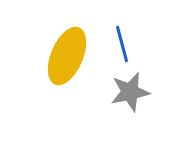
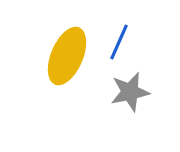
blue line: moved 3 px left, 2 px up; rotated 39 degrees clockwise
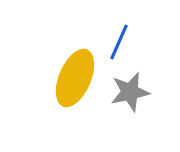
yellow ellipse: moved 8 px right, 22 px down
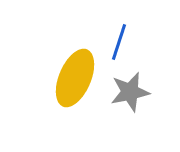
blue line: rotated 6 degrees counterclockwise
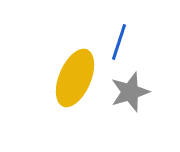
gray star: rotated 6 degrees counterclockwise
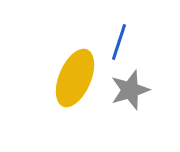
gray star: moved 2 px up
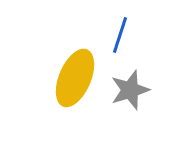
blue line: moved 1 px right, 7 px up
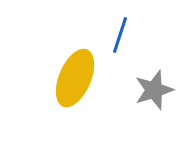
gray star: moved 24 px right
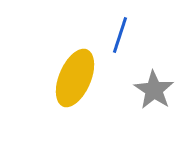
gray star: rotated 21 degrees counterclockwise
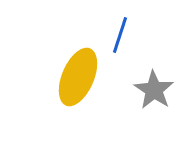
yellow ellipse: moved 3 px right, 1 px up
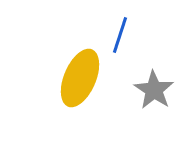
yellow ellipse: moved 2 px right, 1 px down
